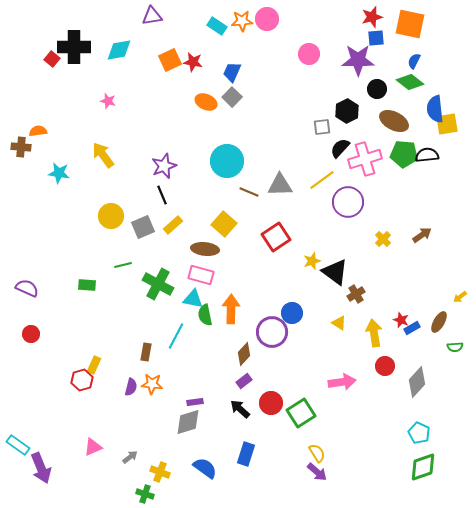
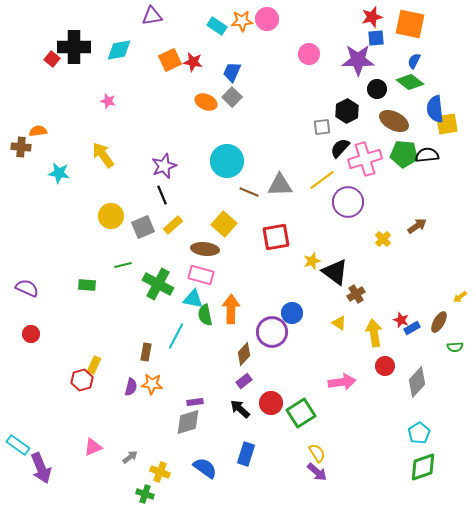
brown arrow at (422, 235): moved 5 px left, 9 px up
red square at (276, 237): rotated 24 degrees clockwise
cyan pentagon at (419, 433): rotated 15 degrees clockwise
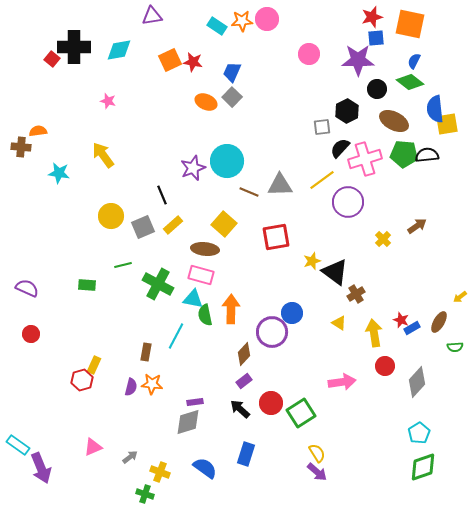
purple star at (164, 166): moved 29 px right, 2 px down
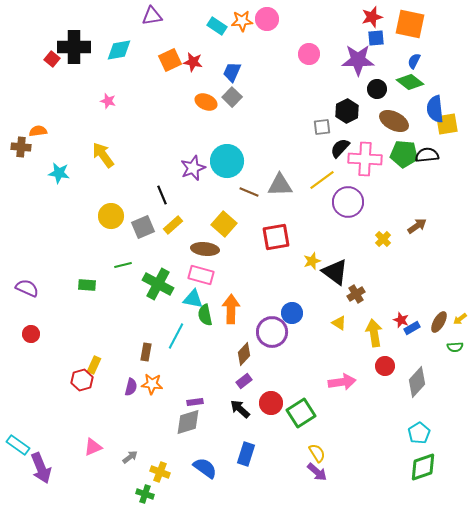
pink cross at (365, 159): rotated 20 degrees clockwise
yellow arrow at (460, 297): moved 22 px down
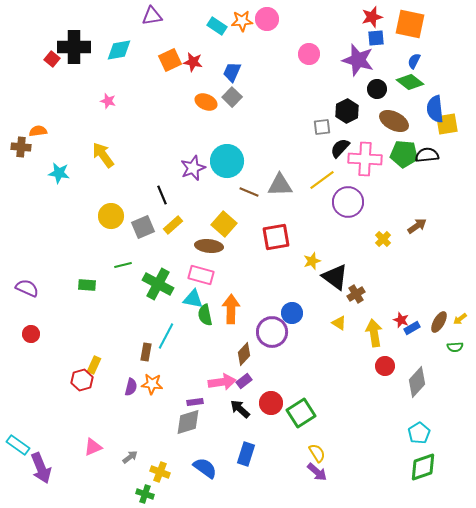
purple star at (358, 60): rotated 16 degrees clockwise
brown ellipse at (205, 249): moved 4 px right, 3 px up
black triangle at (335, 272): moved 5 px down
cyan line at (176, 336): moved 10 px left
pink arrow at (342, 382): moved 120 px left
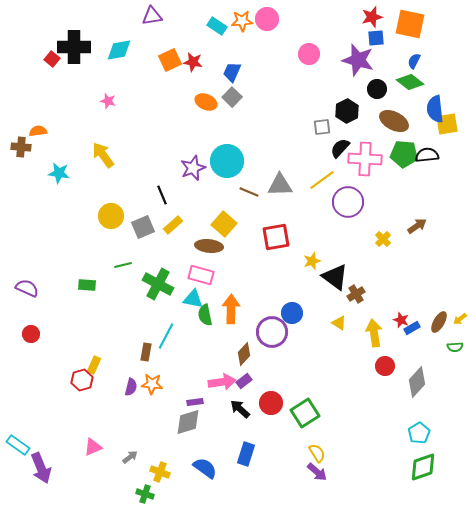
green square at (301, 413): moved 4 px right
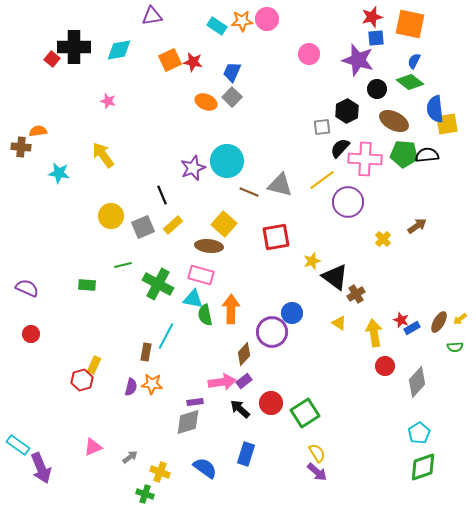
gray triangle at (280, 185): rotated 16 degrees clockwise
